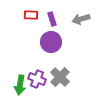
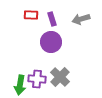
purple cross: rotated 18 degrees counterclockwise
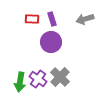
red rectangle: moved 1 px right, 4 px down
gray arrow: moved 4 px right
purple cross: moved 1 px right; rotated 30 degrees clockwise
green arrow: moved 3 px up
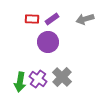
purple rectangle: rotated 72 degrees clockwise
purple circle: moved 3 px left
gray cross: moved 2 px right
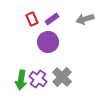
red rectangle: rotated 64 degrees clockwise
green arrow: moved 1 px right, 2 px up
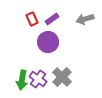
green arrow: moved 1 px right
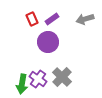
green arrow: moved 4 px down
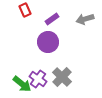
red rectangle: moved 7 px left, 9 px up
green arrow: rotated 60 degrees counterclockwise
